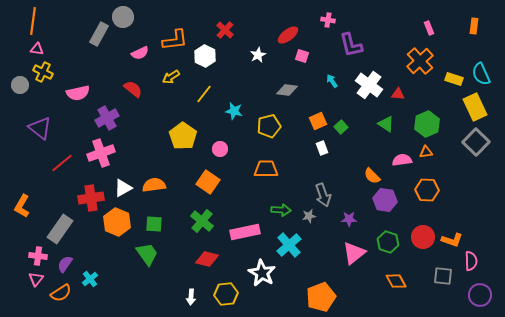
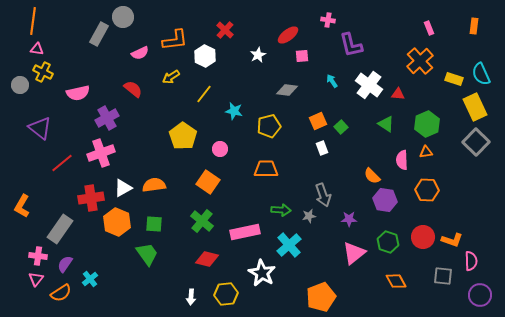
pink square at (302, 56): rotated 24 degrees counterclockwise
pink semicircle at (402, 160): rotated 84 degrees counterclockwise
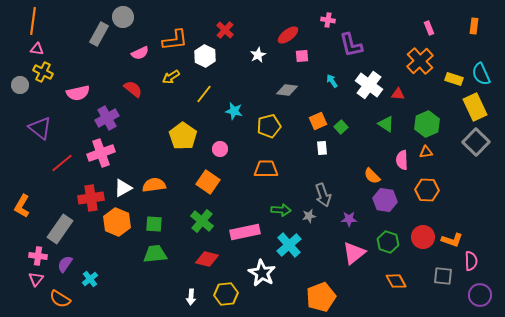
white rectangle at (322, 148): rotated 16 degrees clockwise
green trapezoid at (147, 254): moved 8 px right; rotated 60 degrees counterclockwise
orange semicircle at (61, 293): moved 1 px left, 6 px down; rotated 65 degrees clockwise
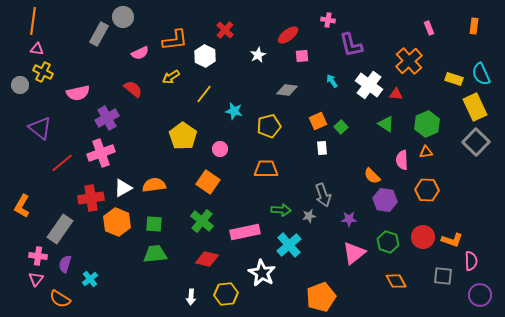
orange cross at (420, 61): moved 11 px left
red triangle at (398, 94): moved 2 px left
purple semicircle at (65, 264): rotated 18 degrees counterclockwise
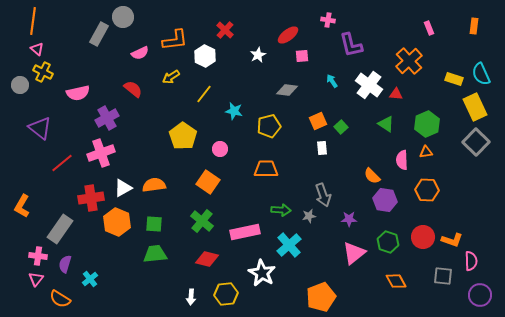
pink triangle at (37, 49): rotated 32 degrees clockwise
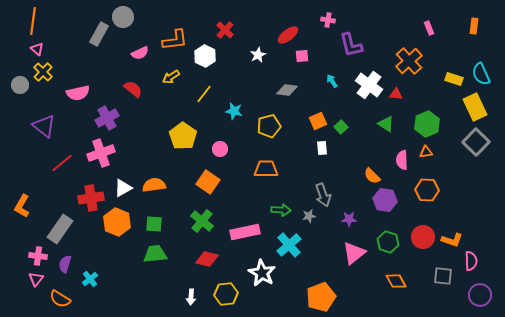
yellow cross at (43, 72): rotated 18 degrees clockwise
purple triangle at (40, 128): moved 4 px right, 2 px up
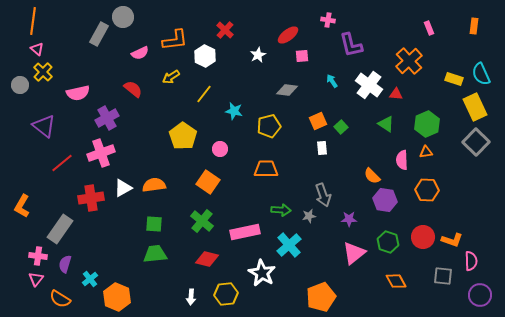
orange hexagon at (117, 222): moved 75 px down
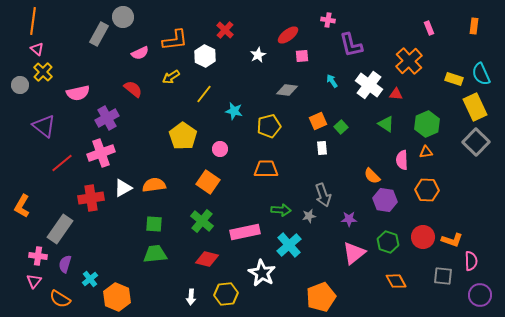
pink triangle at (36, 279): moved 2 px left, 2 px down
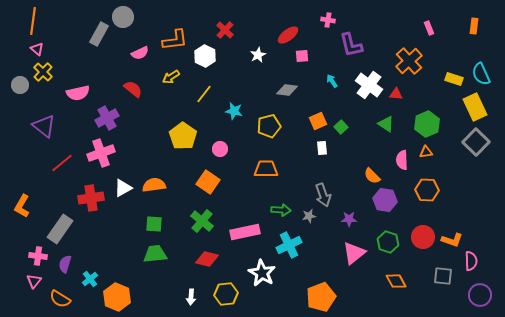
cyan cross at (289, 245): rotated 15 degrees clockwise
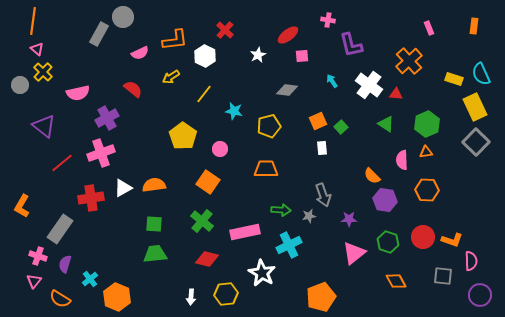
pink cross at (38, 256): rotated 12 degrees clockwise
